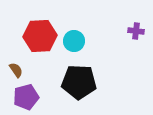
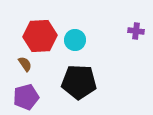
cyan circle: moved 1 px right, 1 px up
brown semicircle: moved 9 px right, 6 px up
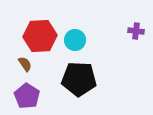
black pentagon: moved 3 px up
purple pentagon: moved 1 px right, 1 px up; rotated 25 degrees counterclockwise
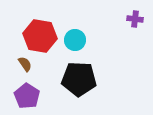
purple cross: moved 1 px left, 12 px up
red hexagon: rotated 12 degrees clockwise
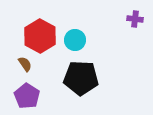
red hexagon: rotated 20 degrees clockwise
black pentagon: moved 2 px right, 1 px up
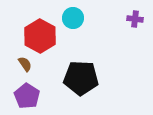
cyan circle: moved 2 px left, 22 px up
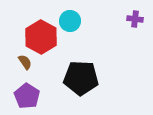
cyan circle: moved 3 px left, 3 px down
red hexagon: moved 1 px right, 1 px down
brown semicircle: moved 2 px up
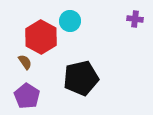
black pentagon: rotated 16 degrees counterclockwise
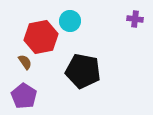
red hexagon: rotated 20 degrees clockwise
black pentagon: moved 2 px right, 7 px up; rotated 24 degrees clockwise
purple pentagon: moved 3 px left
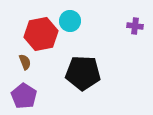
purple cross: moved 7 px down
red hexagon: moved 3 px up
brown semicircle: rotated 14 degrees clockwise
black pentagon: moved 2 px down; rotated 8 degrees counterclockwise
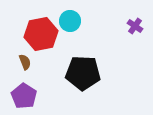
purple cross: rotated 28 degrees clockwise
